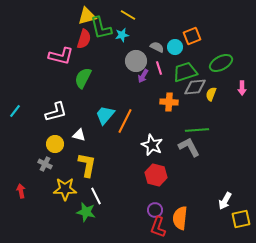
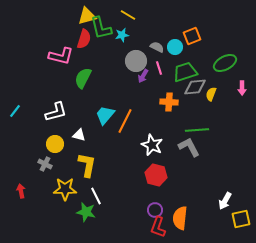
green ellipse: moved 4 px right
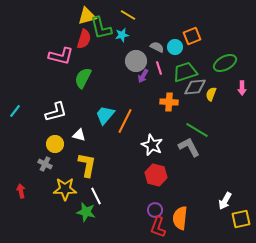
green line: rotated 35 degrees clockwise
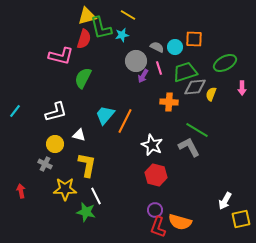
orange square: moved 2 px right, 3 px down; rotated 24 degrees clockwise
orange semicircle: moved 4 px down; rotated 80 degrees counterclockwise
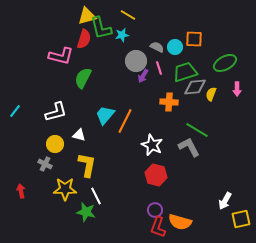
pink arrow: moved 5 px left, 1 px down
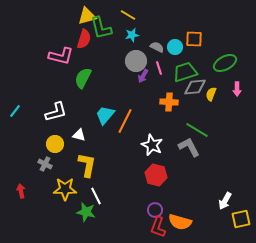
cyan star: moved 10 px right
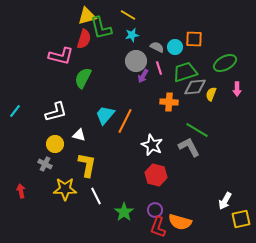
green star: moved 38 px right; rotated 24 degrees clockwise
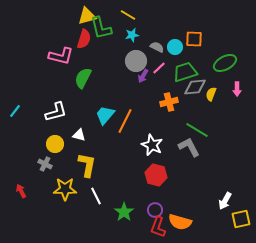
pink line: rotated 64 degrees clockwise
orange cross: rotated 18 degrees counterclockwise
red arrow: rotated 16 degrees counterclockwise
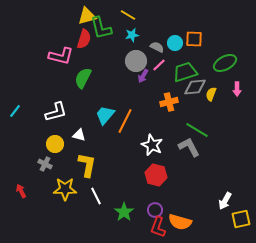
cyan circle: moved 4 px up
pink line: moved 3 px up
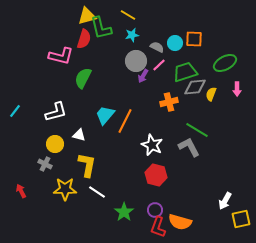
white line: moved 1 px right, 4 px up; rotated 30 degrees counterclockwise
